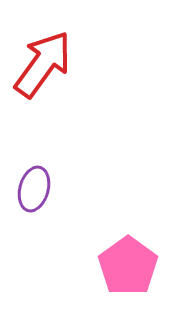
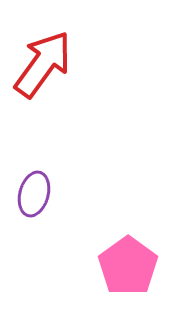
purple ellipse: moved 5 px down
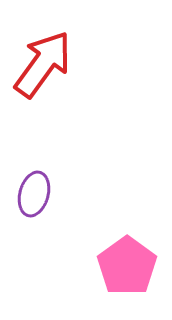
pink pentagon: moved 1 px left
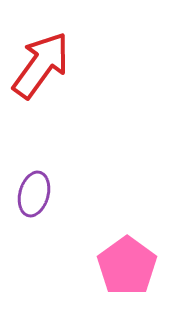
red arrow: moved 2 px left, 1 px down
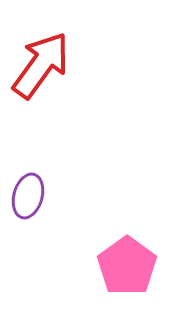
purple ellipse: moved 6 px left, 2 px down
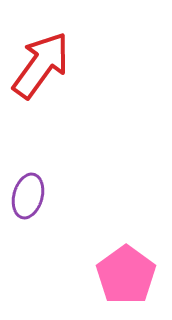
pink pentagon: moved 1 px left, 9 px down
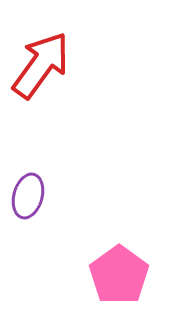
pink pentagon: moved 7 px left
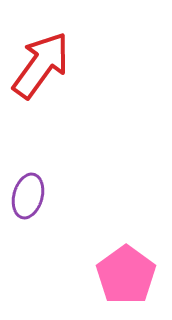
pink pentagon: moved 7 px right
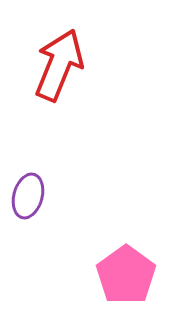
red arrow: moved 18 px right; rotated 14 degrees counterclockwise
